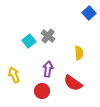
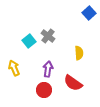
yellow arrow: moved 7 px up
red circle: moved 2 px right, 1 px up
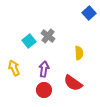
purple arrow: moved 4 px left
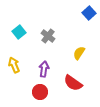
cyan square: moved 10 px left, 9 px up
yellow semicircle: rotated 144 degrees counterclockwise
yellow arrow: moved 3 px up
red circle: moved 4 px left, 2 px down
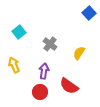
gray cross: moved 2 px right, 8 px down
purple arrow: moved 2 px down
red semicircle: moved 4 px left, 3 px down
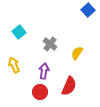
blue square: moved 1 px left, 3 px up
yellow semicircle: moved 2 px left
red semicircle: rotated 102 degrees counterclockwise
